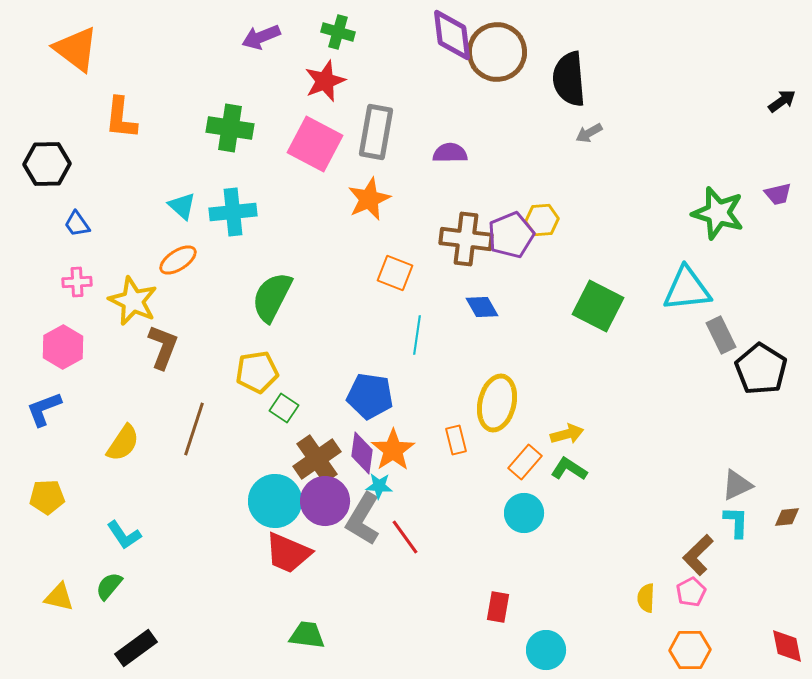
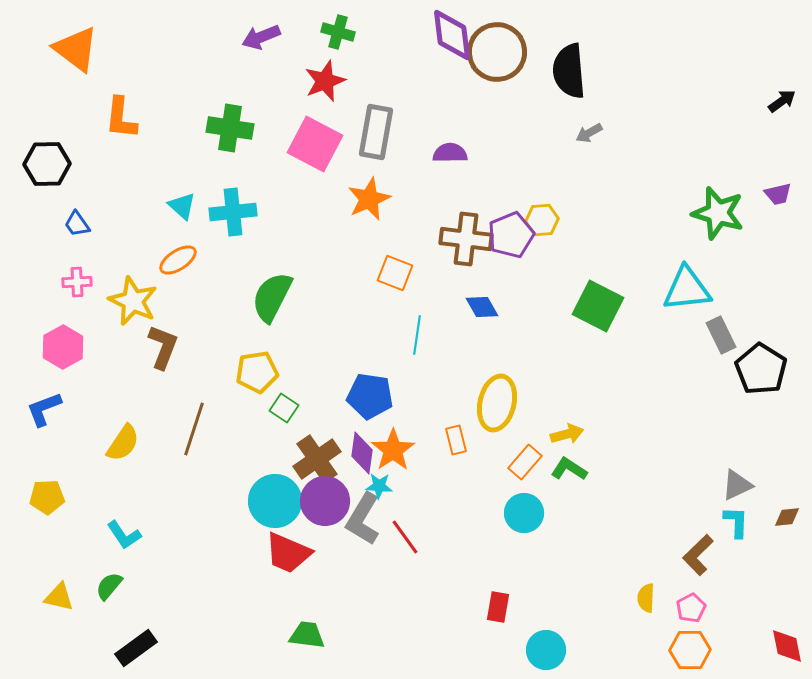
black semicircle at (569, 79): moved 8 px up
pink pentagon at (691, 592): moved 16 px down
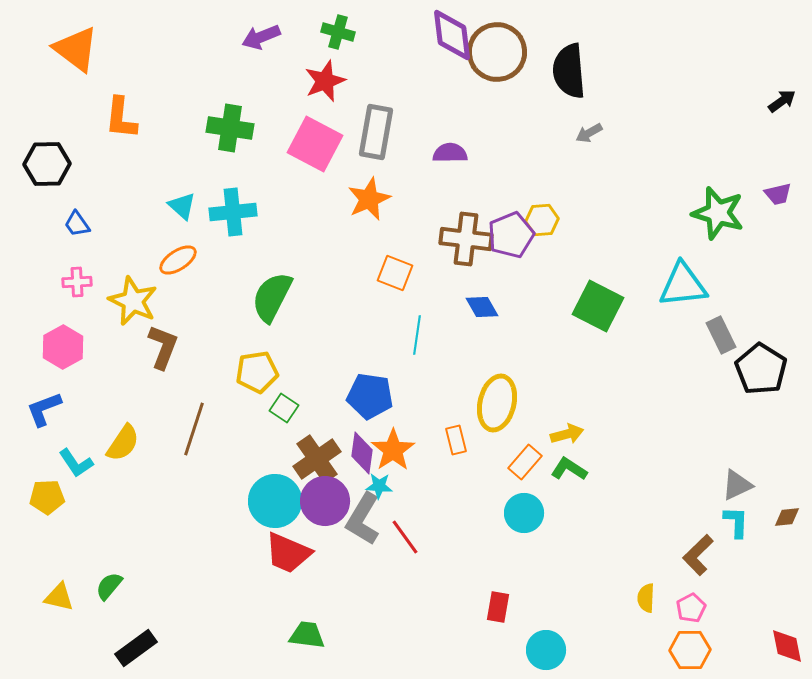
cyan triangle at (687, 289): moved 4 px left, 4 px up
cyan L-shape at (124, 535): moved 48 px left, 72 px up
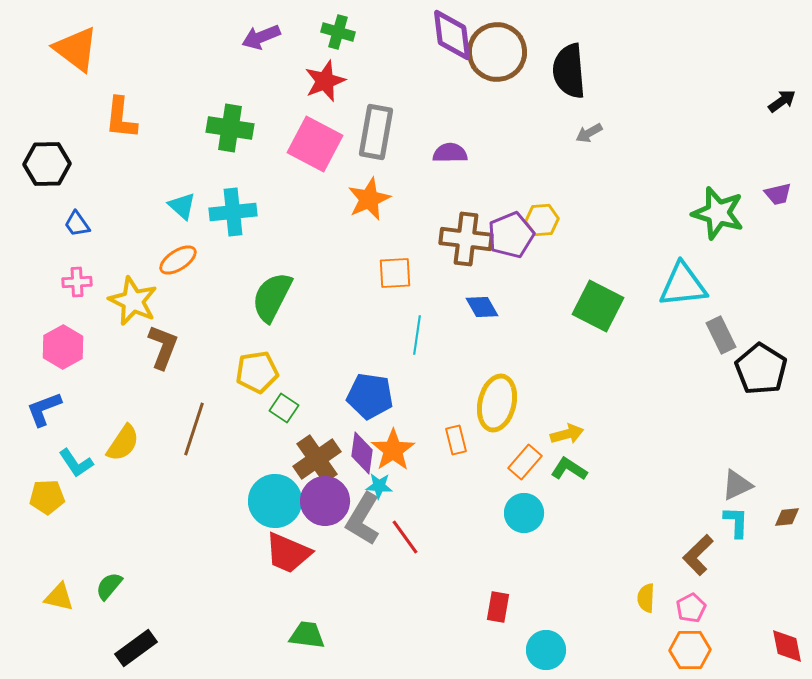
orange square at (395, 273): rotated 24 degrees counterclockwise
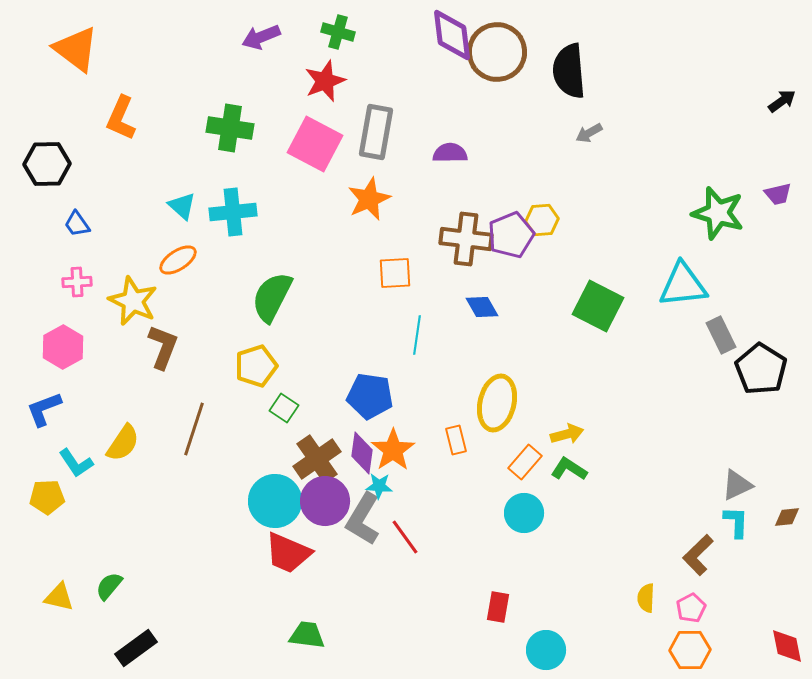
orange L-shape at (121, 118): rotated 18 degrees clockwise
yellow pentagon at (257, 372): moved 1 px left, 6 px up; rotated 9 degrees counterclockwise
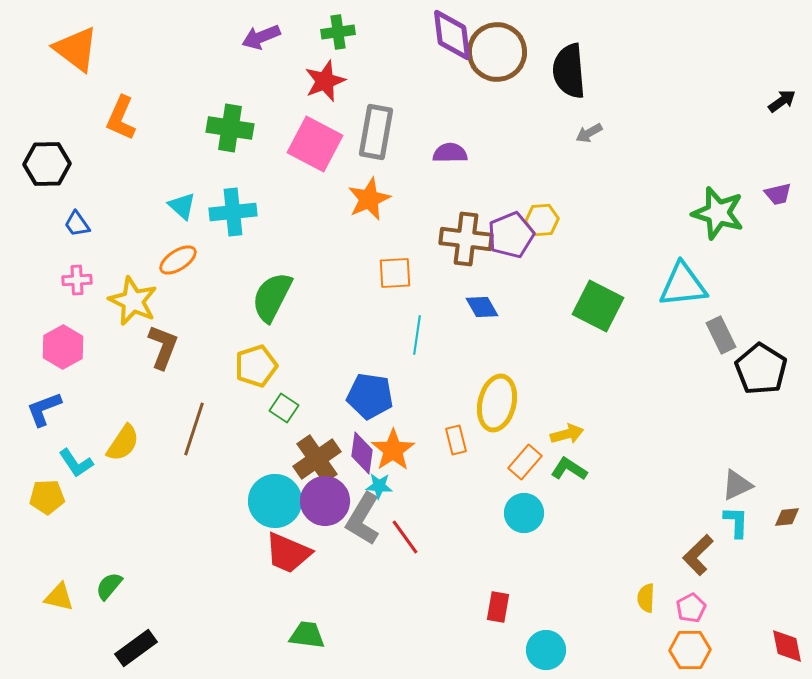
green cross at (338, 32): rotated 24 degrees counterclockwise
pink cross at (77, 282): moved 2 px up
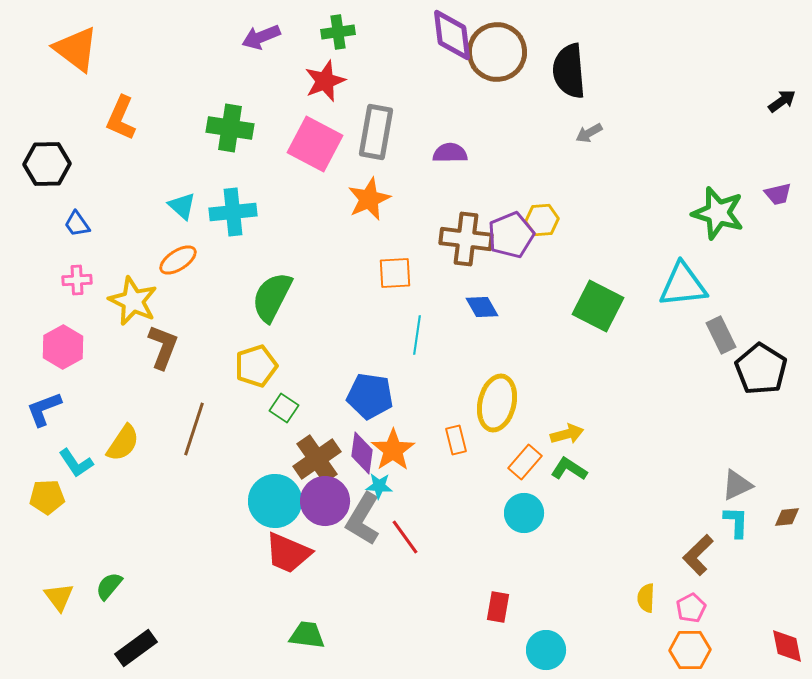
yellow triangle at (59, 597): rotated 40 degrees clockwise
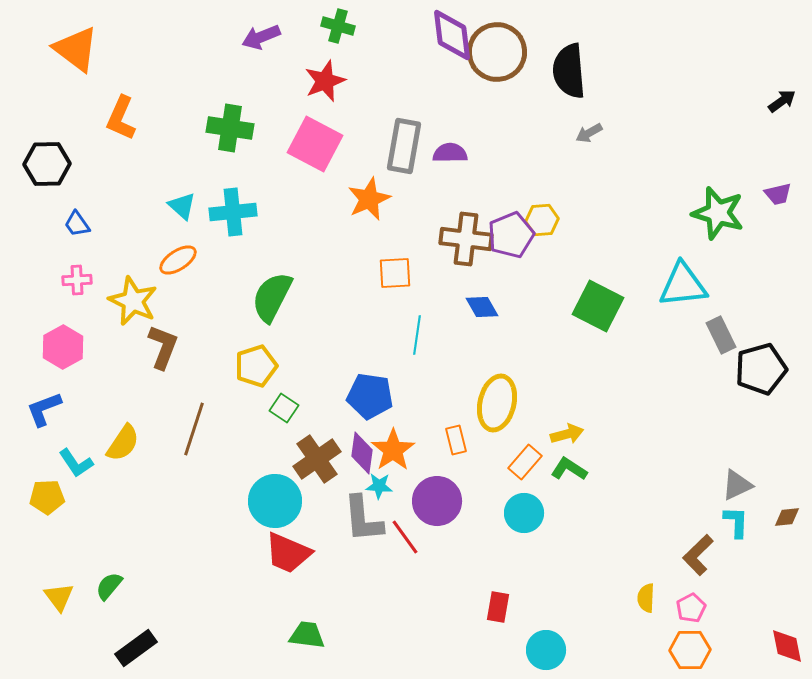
green cross at (338, 32): moved 6 px up; rotated 24 degrees clockwise
gray rectangle at (376, 132): moved 28 px right, 14 px down
black pentagon at (761, 369): rotated 24 degrees clockwise
purple circle at (325, 501): moved 112 px right
gray L-shape at (363, 519): rotated 36 degrees counterclockwise
